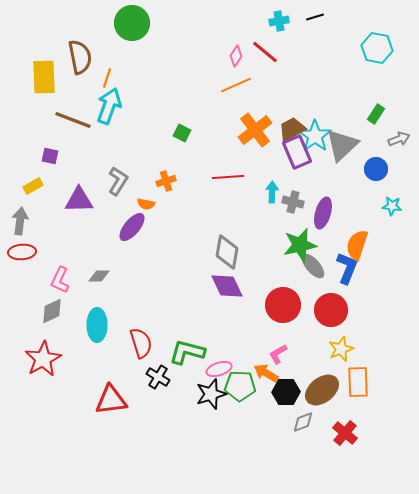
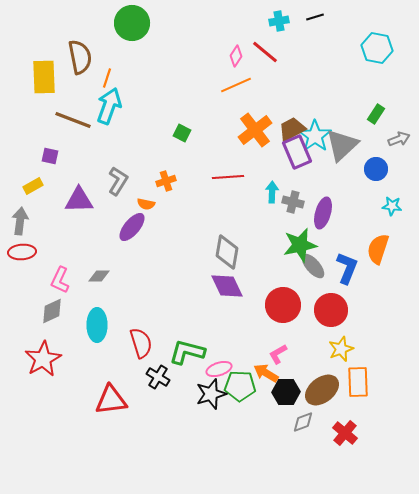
orange semicircle at (357, 245): moved 21 px right, 4 px down
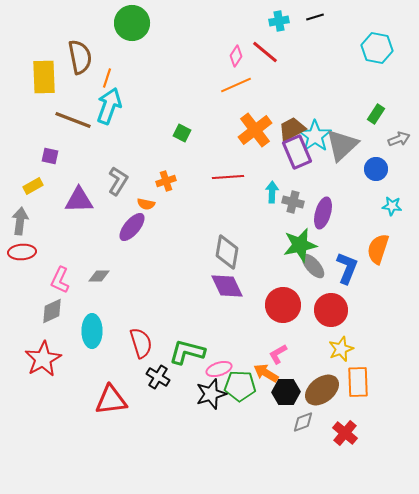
cyan ellipse at (97, 325): moved 5 px left, 6 px down
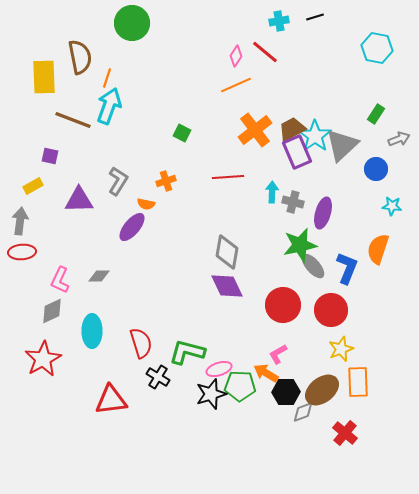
gray diamond at (303, 422): moved 10 px up
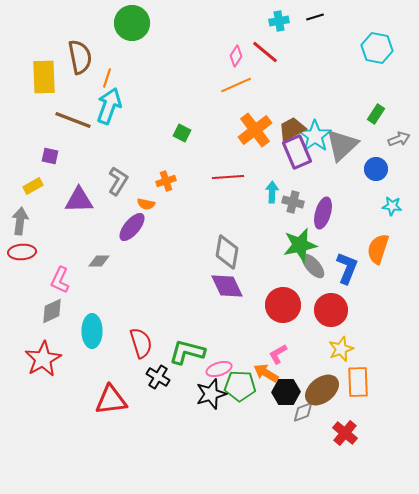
gray diamond at (99, 276): moved 15 px up
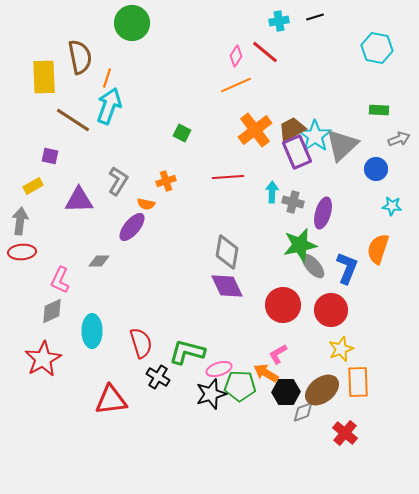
green rectangle at (376, 114): moved 3 px right, 4 px up; rotated 60 degrees clockwise
brown line at (73, 120): rotated 12 degrees clockwise
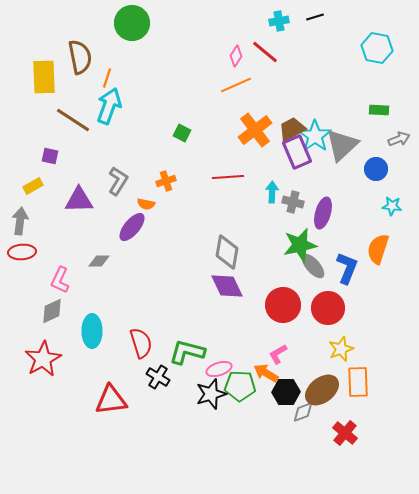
red circle at (331, 310): moved 3 px left, 2 px up
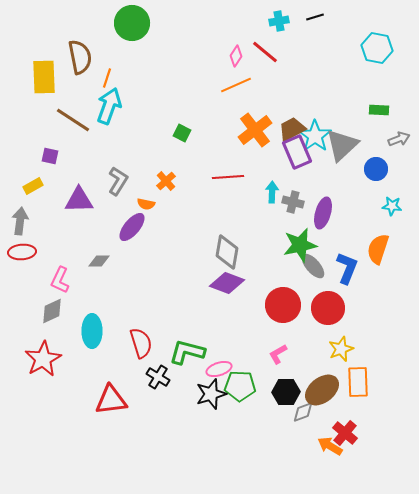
orange cross at (166, 181): rotated 24 degrees counterclockwise
purple diamond at (227, 286): moved 3 px up; rotated 44 degrees counterclockwise
orange arrow at (266, 373): moved 64 px right, 73 px down
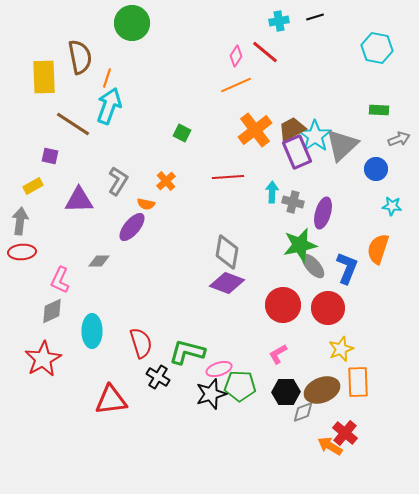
brown line at (73, 120): moved 4 px down
brown ellipse at (322, 390): rotated 16 degrees clockwise
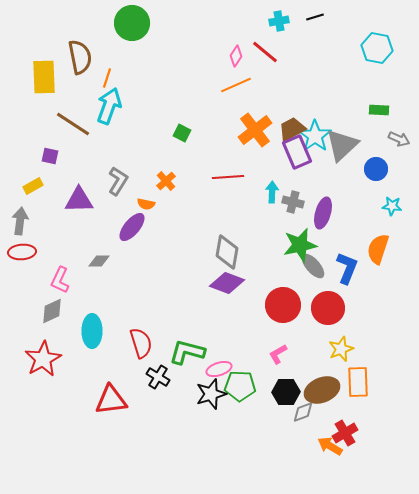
gray arrow at (399, 139): rotated 45 degrees clockwise
red cross at (345, 433): rotated 20 degrees clockwise
